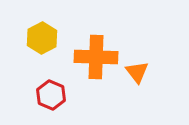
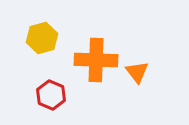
yellow hexagon: rotated 12 degrees clockwise
orange cross: moved 3 px down
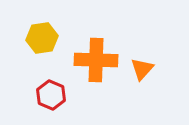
yellow hexagon: rotated 8 degrees clockwise
orange triangle: moved 5 px right, 3 px up; rotated 20 degrees clockwise
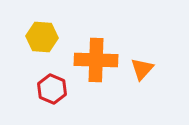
yellow hexagon: moved 1 px up; rotated 12 degrees clockwise
red hexagon: moved 1 px right, 6 px up
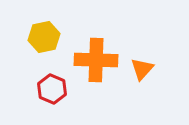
yellow hexagon: moved 2 px right; rotated 16 degrees counterclockwise
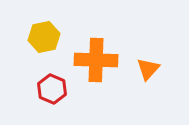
orange triangle: moved 6 px right
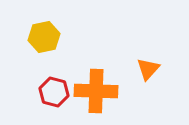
orange cross: moved 31 px down
red hexagon: moved 2 px right, 3 px down; rotated 8 degrees counterclockwise
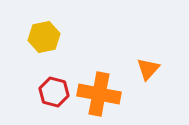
orange cross: moved 3 px right, 3 px down; rotated 9 degrees clockwise
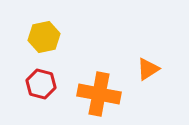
orange triangle: rotated 15 degrees clockwise
red hexagon: moved 13 px left, 8 px up
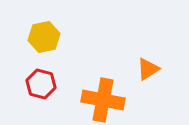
orange cross: moved 4 px right, 6 px down
